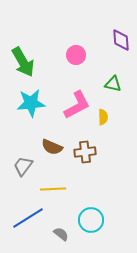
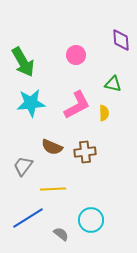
yellow semicircle: moved 1 px right, 4 px up
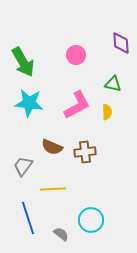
purple diamond: moved 3 px down
cyan star: moved 2 px left; rotated 12 degrees clockwise
yellow semicircle: moved 3 px right, 1 px up
blue line: rotated 76 degrees counterclockwise
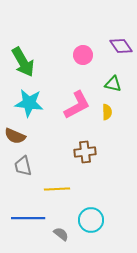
purple diamond: moved 3 px down; rotated 30 degrees counterclockwise
pink circle: moved 7 px right
brown semicircle: moved 37 px left, 11 px up
gray trapezoid: rotated 50 degrees counterclockwise
yellow line: moved 4 px right
blue line: rotated 72 degrees counterclockwise
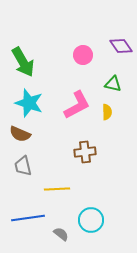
cyan star: rotated 12 degrees clockwise
brown semicircle: moved 5 px right, 2 px up
blue line: rotated 8 degrees counterclockwise
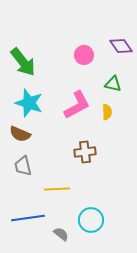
pink circle: moved 1 px right
green arrow: rotated 8 degrees counterclockwise
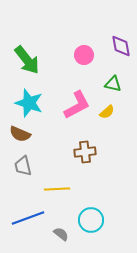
purple diamond: rotated 25 degrees clockwise
green arrow: moved 4 px right, 2 px up
yellow semicircle: rotated 49 degrees clockwise
blue line: rotated 12 degrees counterclockwise
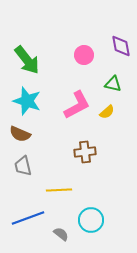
cyan star: moved 2 px left, 2 px up
yellow line: moved 2 px right, 1 px down
